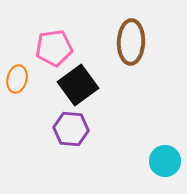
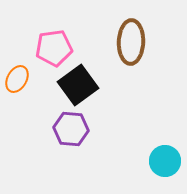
orange ellipse: rotated 16 degrees clockwise
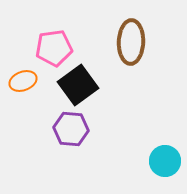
orange ellipse: moved 6 px right, 2 px down; rotated 40 degrees clockwise
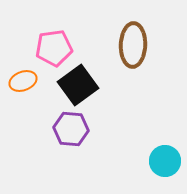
brown ellipse: moved 2 px right, 3 px down
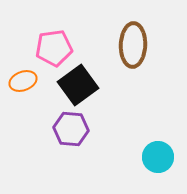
cyan circle: moved 7 px left, 4 px up
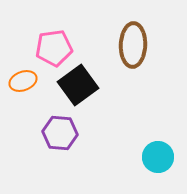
purple hexagon: moved 11 px left, 4 px down
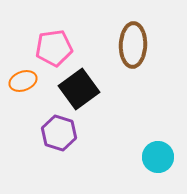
black square: moved 1 px right, 4 px down
purple hexagon: moved 1 px left; rotated 12 degrees clockwise
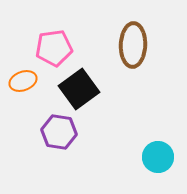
purple hexagon: moved 1 px up; rotated 8 degrees counterclockwise
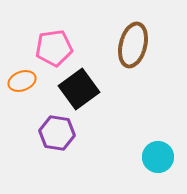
brown ellipse: rotated 12 degrees clockwise
orange ellipse: moved 1 px left
purple hexagon: moved 2 px left, 1 px down
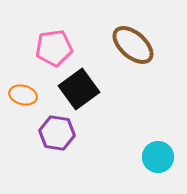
brown ellipse: rotated 63 degrees counterclockwise
orange ellipse: moved 1 px right, 14 px down; rotated 36 degrees clockwise
